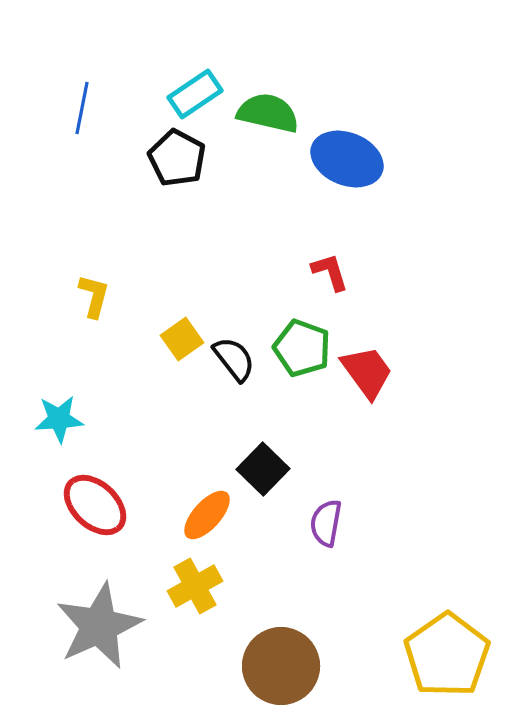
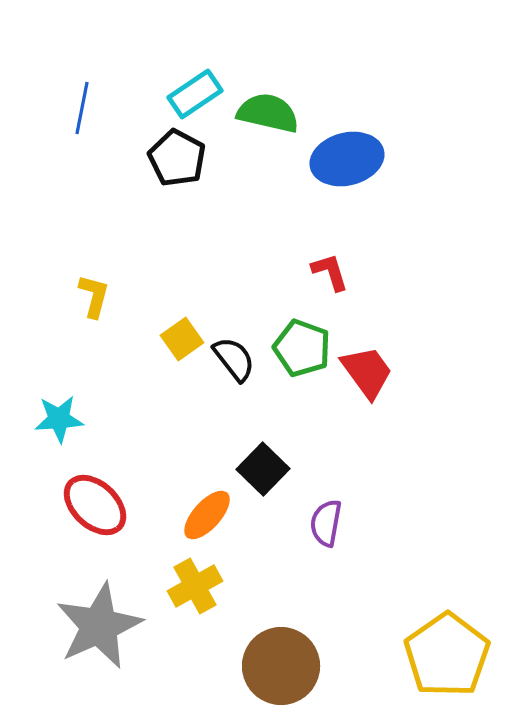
blue ellipse: rotated 36 degrees counterclockwise
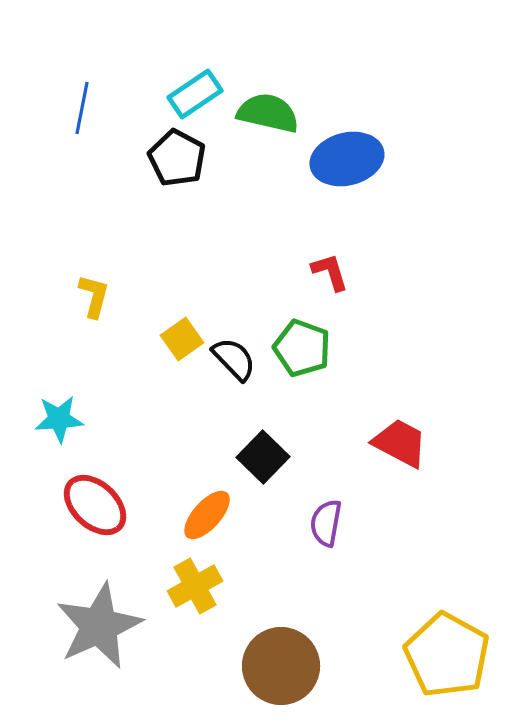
black semicircle: rotated 6 degrees counterclockwise
red trapezoid: moved 33 px right, 71 px down; rotated 26 degrees counterclockwise
black square: moved 12 px up
yellow pentagon: rotated 8 degrees counterclockwise
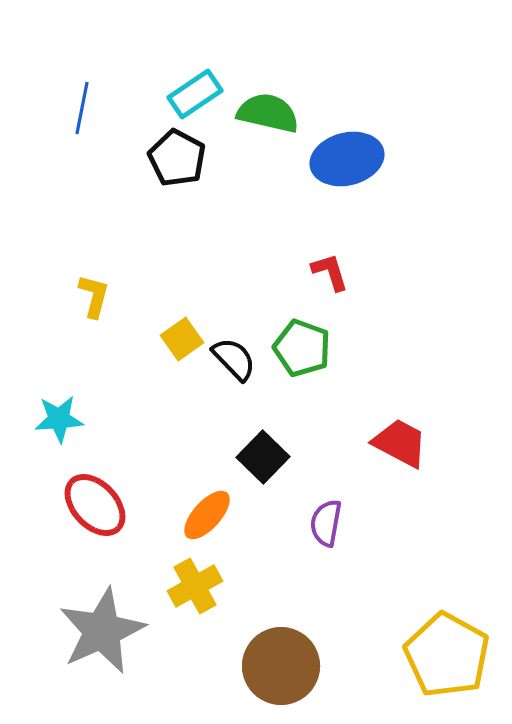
red ellipse: rotated 4 degrees clockwise
gray star: moved 3 px right, 5 px down
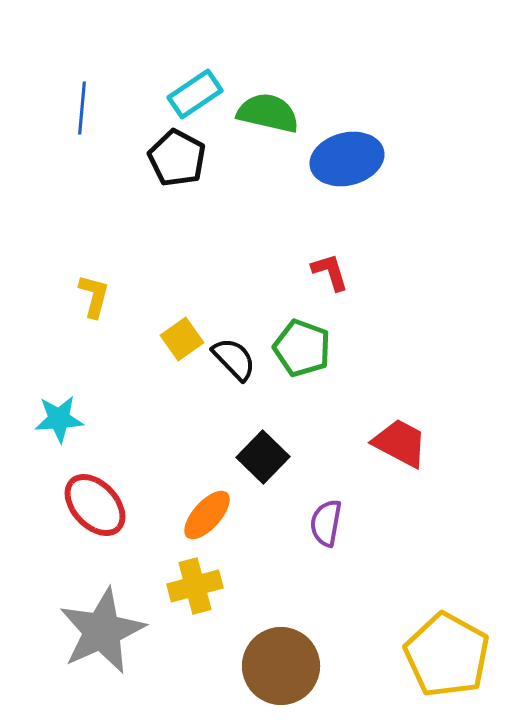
blue line: rotated 6 degrees counterclockwise
yellow cross: rotated 14 degrees clockwise
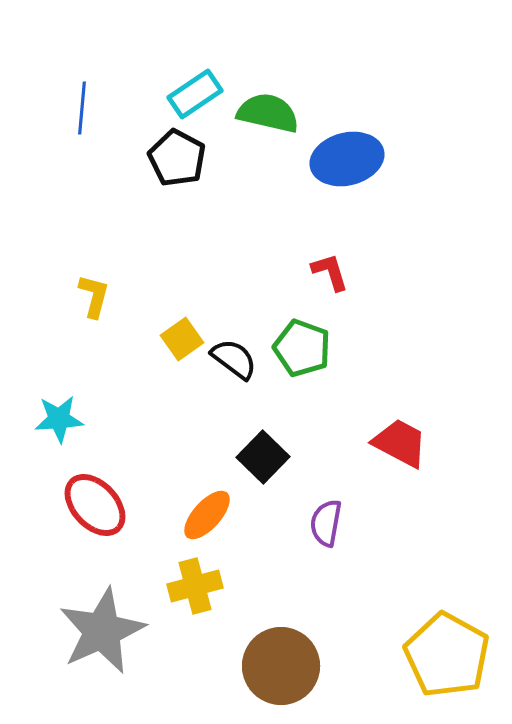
black semicircle: rotated 9 degrees counterclockwise
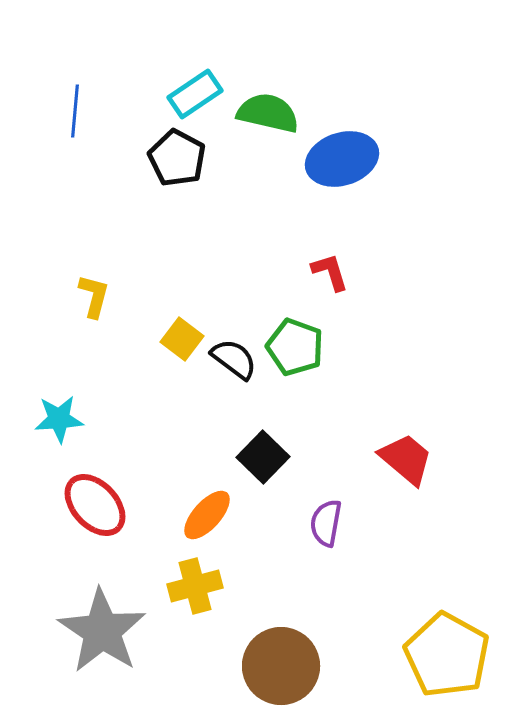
blue line: moved 7 px left, 3 px down
blue ellipse: moved 5 px left; rotated 4 degrees counterclockwise
yellow square: rotated 18 degrees counterclockwise
green pentagon: moved 7 px left, 1 px up
red trapezoid: moved 6 px right, 16 px down; rotated 12 degrees clockwise
gray star: rotated 14 degrees counterclockwise
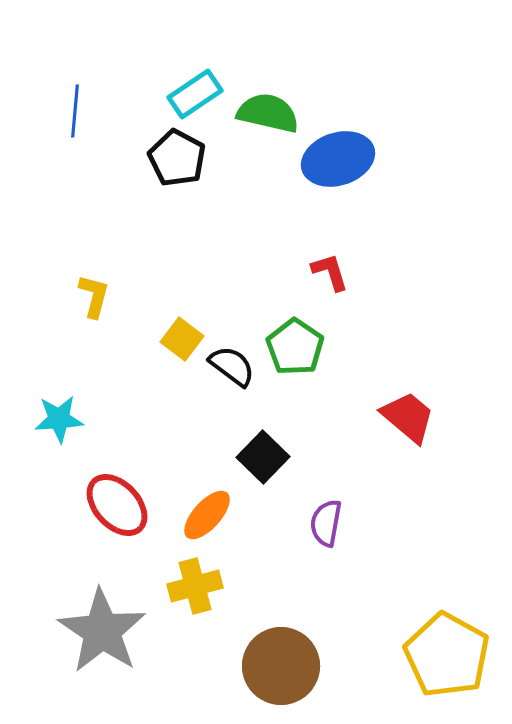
blue ellipse: moved 4 px left
green pentagon: rotated 14 degrees clockwise
black semicircle: moved 2 px left, 7 px down
red trapezoid: moved 2 px right, 42 px up
red ellipse: moved 22 px right
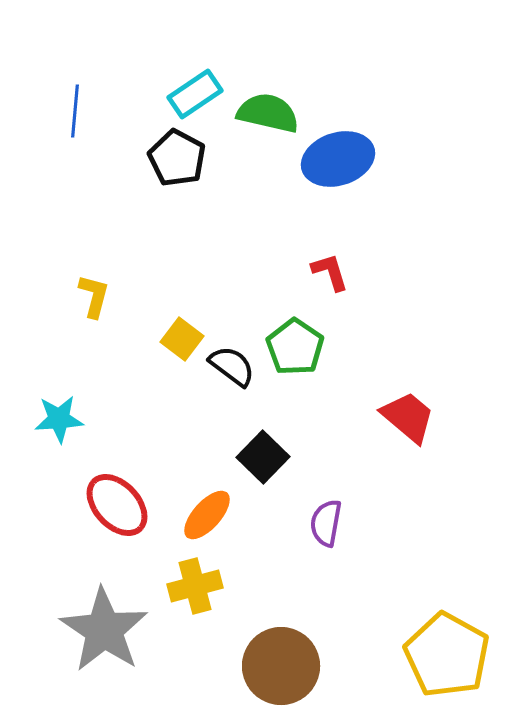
gray star: moved 2 px right, 1 px up
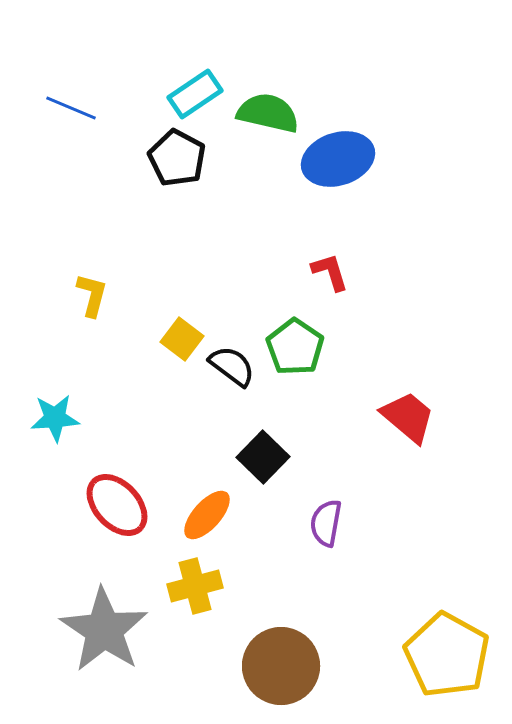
blue line: moved 4 px left, 3 px up; rotated 72 degrees counterclockwise
yellow L-shape: moved 2 px left, 1 px up
cyan star: moved 4 px left, 1 px up
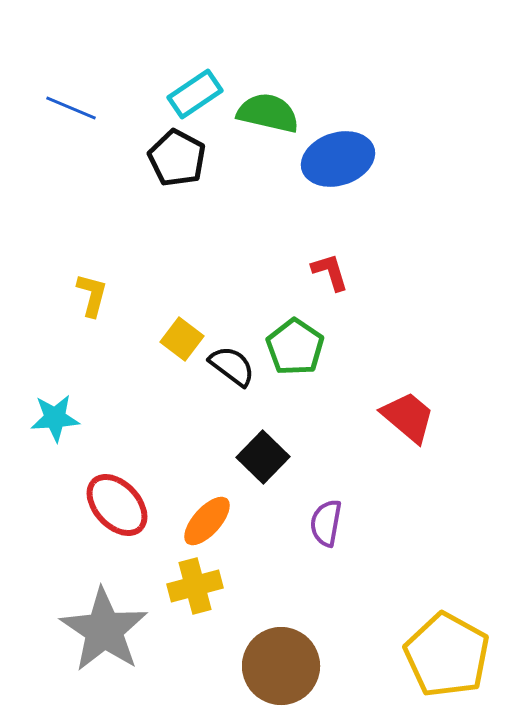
orange ellipse: moved 6 px down
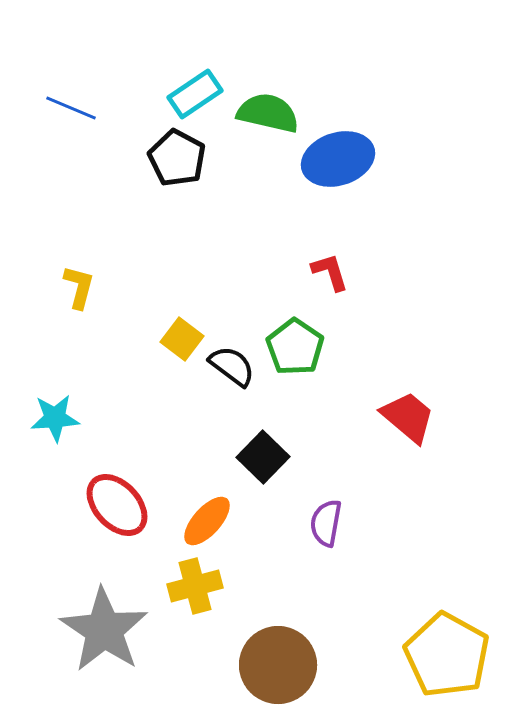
yellow L-shape: moved 13 px left, 8 px up
brown circle: moved 3 px left, 1 px up
